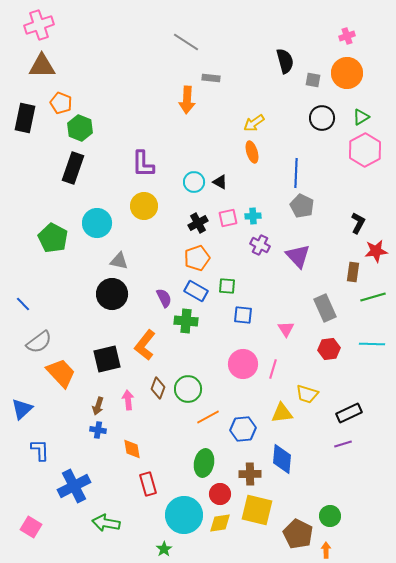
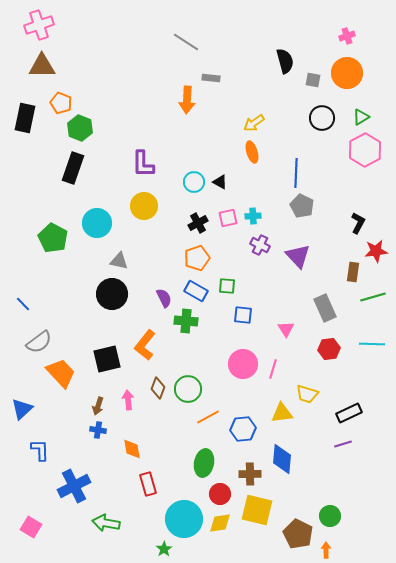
cyan circle at (184, 515): moved 4 px down
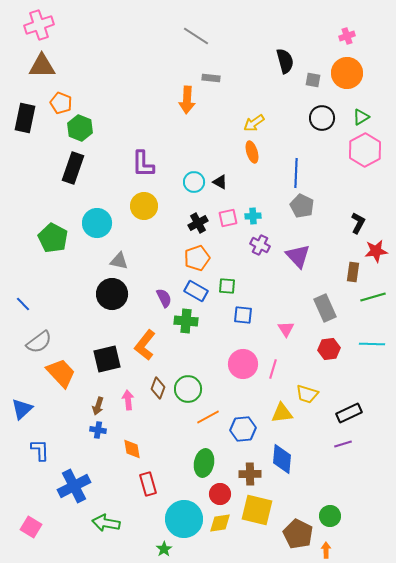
gray line at (186, 42): moved 10 px right, 6 px up
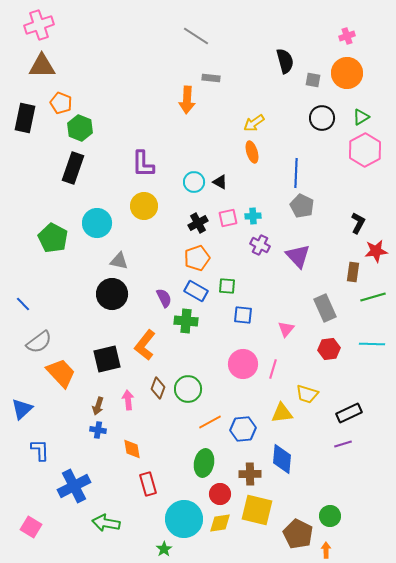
pink triangle at (286, 329): rotated 12 degrees clockwise
orange line at (208, 417): moved 2 px right, 5 px down
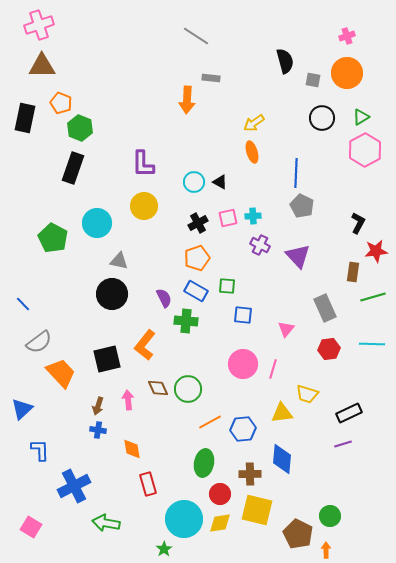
brown diamond at (158, 388): rotated 45 degrees counterclockwise
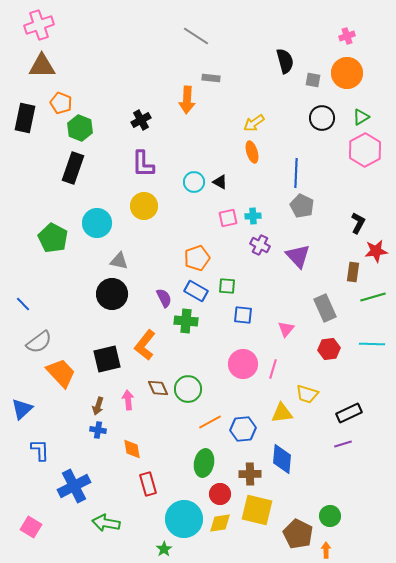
black cross at (198, 223): moved 57 px left, 103 px up
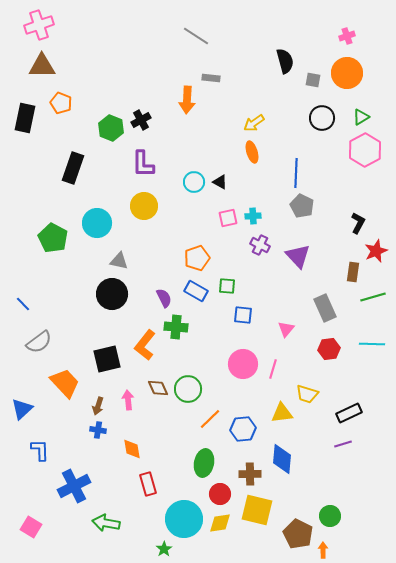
green hexagon at (80, 128): moved 31 px right
red star at (376, 251): rotated 15 degrees counterclockwise
green cross at (186, 321): moved 10 px left, 6 px down
orange trapezoid at (61, 373): moved 4 px right, 10 px down
orange line at (210, 422): moved 3 px up; rotated 15 degrees counterclockwise
orange arrow at (326, 550): moved 3 px left
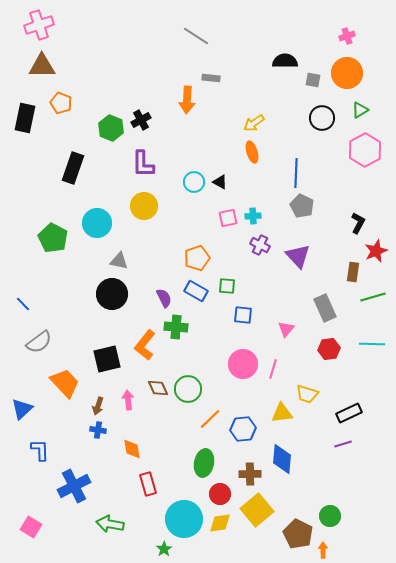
black semicircle at (285, 61): rotated 75 degrees counterclockwise
green triangle at (361, 117): moved 1 px left, 7 px up
yellow square at (257, 510): rotated 36 degrees clockwise
green arrow at (106, 523): moved 4 px right, 1 px down
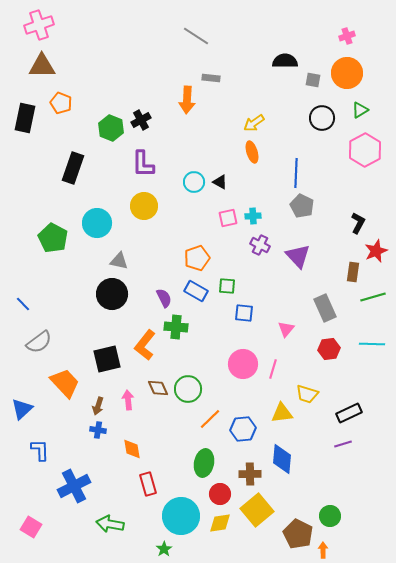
blue square at (243, 315): moved 1 px right, 2 px up
cyan circle at (184, 519): moved 3 px left, 3 px up
